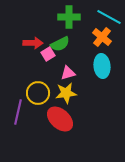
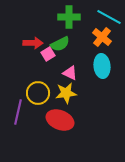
pink triangle: moved 2 px right; rotated 42 degrees clockwise
red ellipse: moved 1 px down; rotated 20 degrees counterclockwise
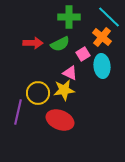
cyan line: rotated 15 degrees clockwise
pink square: moved 35 px right
yellow star: moved 2 px left, 3 px up
